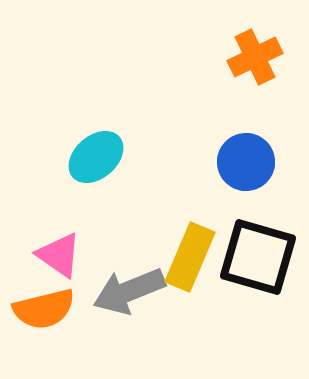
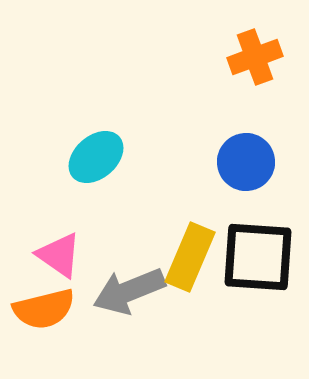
orange cross: rotated 6 degrees clockwise
black square: rotated 12 degrees counterclockwise
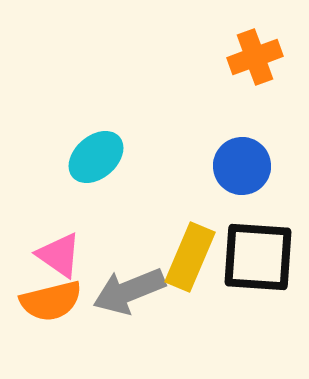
blue circle: moved 4 px left, 4 px down
orange semicircle: moved 7 px right, 8 px up
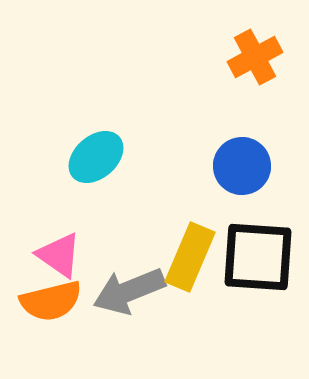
orange cross: rotated 8 degrees counterclockwise
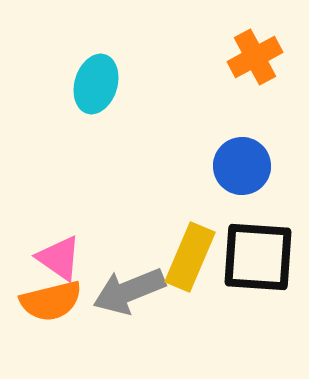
cyan ellipse: moved 73 px up; rotated 32 degrees counterclockwise
pink triangle: moved 3 px down
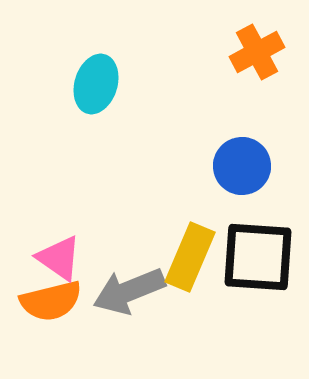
orange cross: moved 2 px right, 5 px up
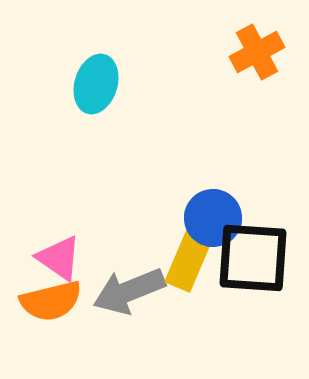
blue circle: moved 29 px left, 52 px down
black square: moved 5 px left, 1 px down
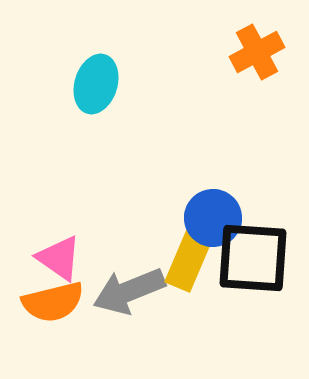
orange semicircle: moved 2 px right, 1 px down
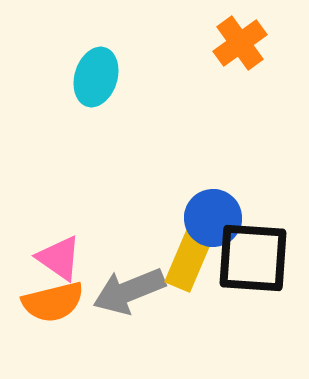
orange cross: moved 17 px left, 9 px up; rotated 8 degrees counterclockwise
cyan ellipse: moved 7 px up
